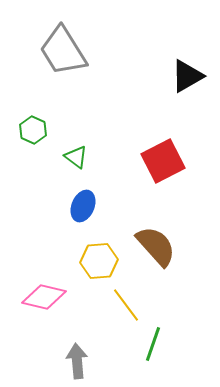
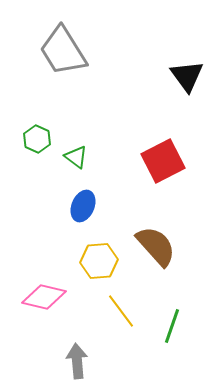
black triangle: rotated 36 degrees counterclockwise
green hexagon: moved 4 px right, 9 px down
yellow line: moved 5 px left, 6 px down
green line: moved 19 px right, 18 px up
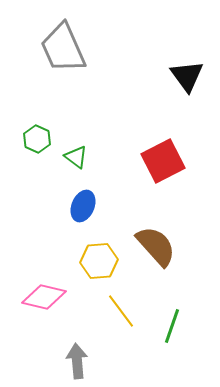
gray trapezoid: moved 3 px up; rotated 8 degrees clockwise
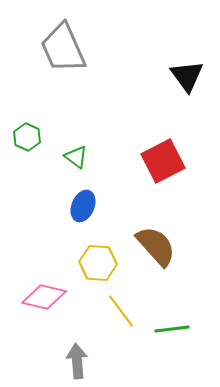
green hexagon: moved 10 px left, 2 px up
yellow hexagon: moved 1 px left, 2 px down; rotated 9 degrees clockwise
green line: moved 3 px down; rotated 64 degrees clockwise
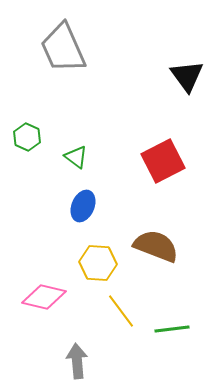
brown semicircle: rotated 27 degrees counterclockwise
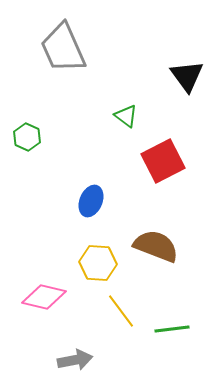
green triangle: moved 50 px right, 41 px up
blue ellipse: moved 8 px right, 5 px up
gray arrow: moved 2 px left, 1 px up; rotated 84 degrees clockwise
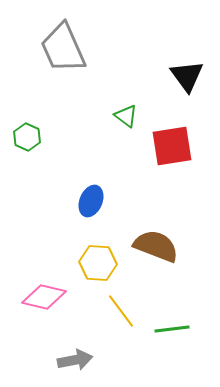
red square: moved 9 px right, 15 px up; rotated 18 degrees clockwise
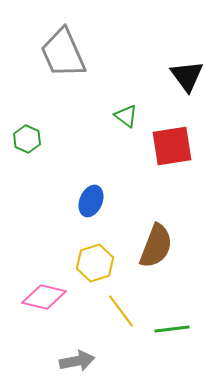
gray trapezoid: moved 5 px down
green hexagon: moved 2 px down
brown semicircle: rotated 90 degrees clockwise
yellow hexagon: moved 3 px left; rotated 21 degrees counterclockwise
gray arrow: moved 2 px right, 1 px down
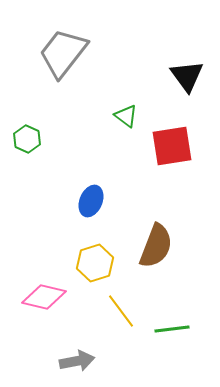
gray trapezoid: rotated 62 degrees clockwise
